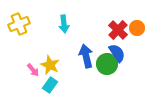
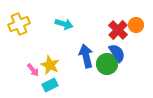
cyan arrow: rotated 66 degrees counterclockwise
orange circle: moved 1 px left, 3 px up
cyan rectangle: rotated 28 degrees clockwise
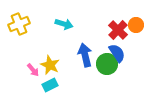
blue arrow: moved 1 px left, 1 px up
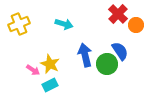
red cross: moved 16 px up
blue semicircle: moved 3 px right, 2 px up
yellow star: moved 1 px up
pink arrow: rotated 16 degrees counterclockwise
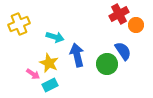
red cross: moved 1 px right; rotated 18 degrees clockwise
cyan arrow: moved 9 px left, 13 px down
blue semicircle: moved 3 px right
blue arrow: moved 8 px left
yellow star: moved 1 px left, 1 px up
pink arrow: moved 4 px down
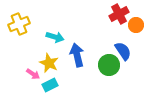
green circle: moved 2 px right, 1 px down
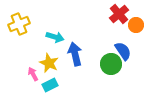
red cross: rotated 12 degrees counterclockwise
blue arrow: moved 2 px left, 1 px up
green circle: moved 2 px right, 1 px up
pink arrow: rotated 152 degrees counterclockwise
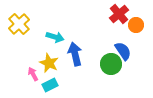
yellow cross: rotated 20 degrees counterclockwise
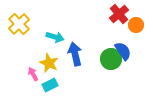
green circle: moved 5 px up
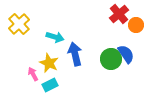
blue semicircle: moved 3 px right, 3 px down
